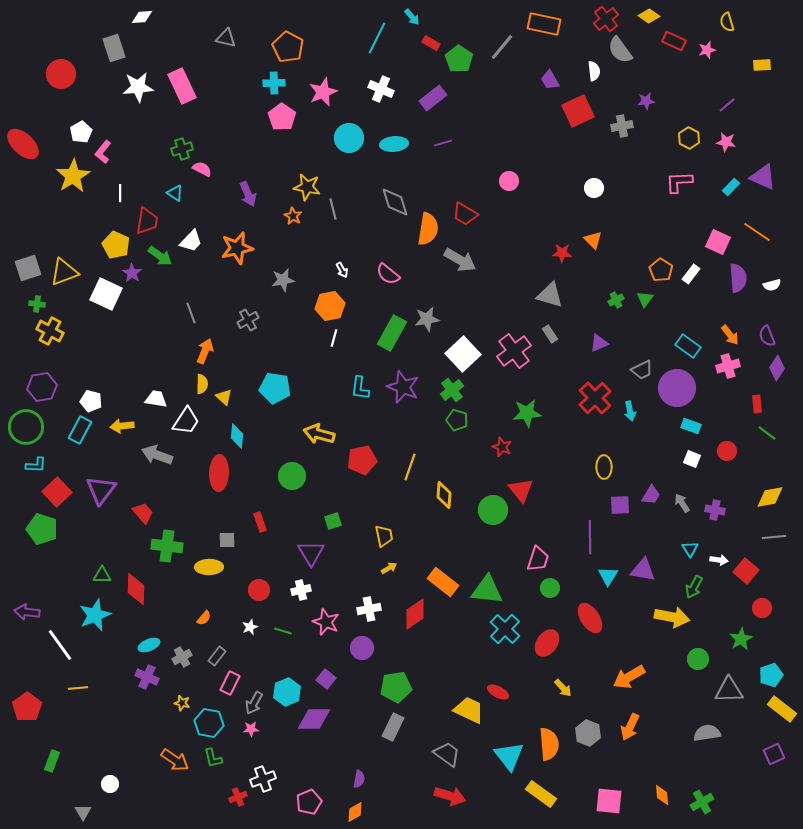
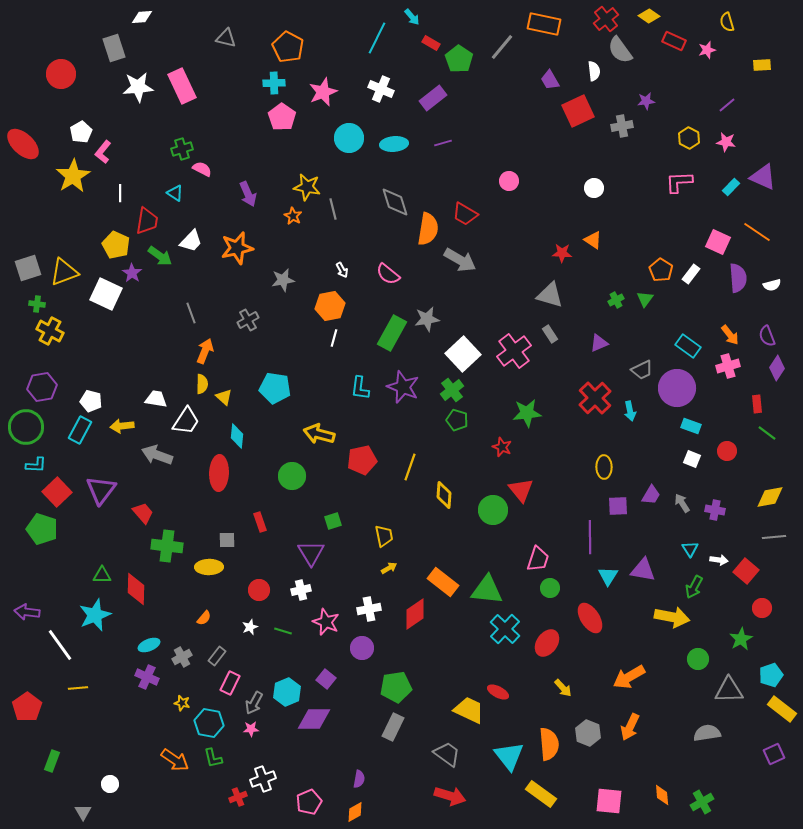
orange triangle at (593, 240): rotated 12 degrees counterclockwise
purple square at (620, 505): moved 2 px left, 1 px down
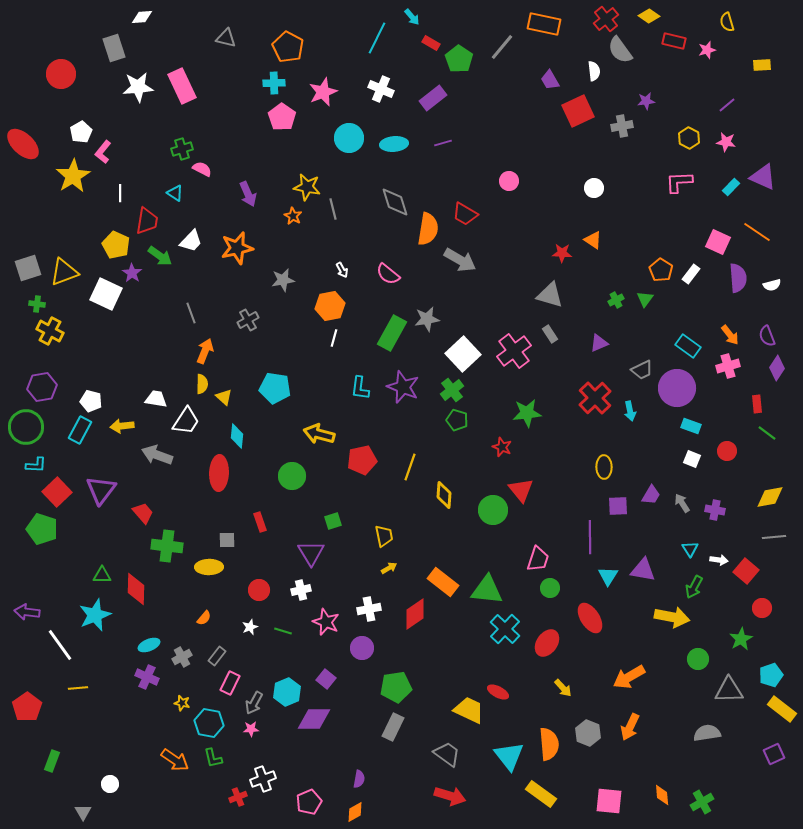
red rectangle at (674, 41): rotated 10 degrees counterclockwise
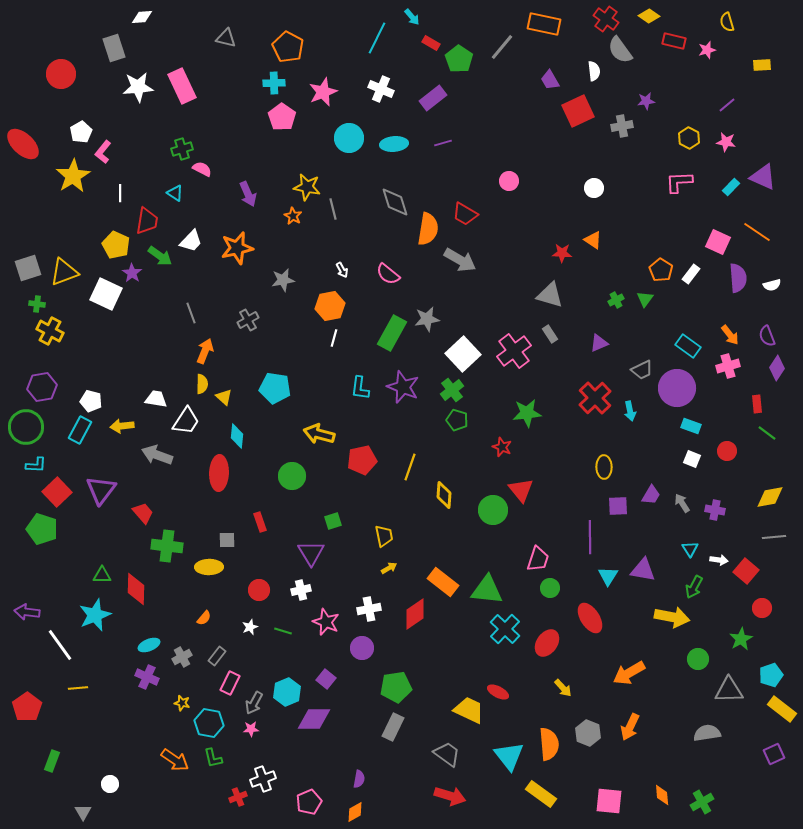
red cross at (606, 19): rotated 15 degrees counterclockwise
orange arrow at (629, 677): moved 4 px up
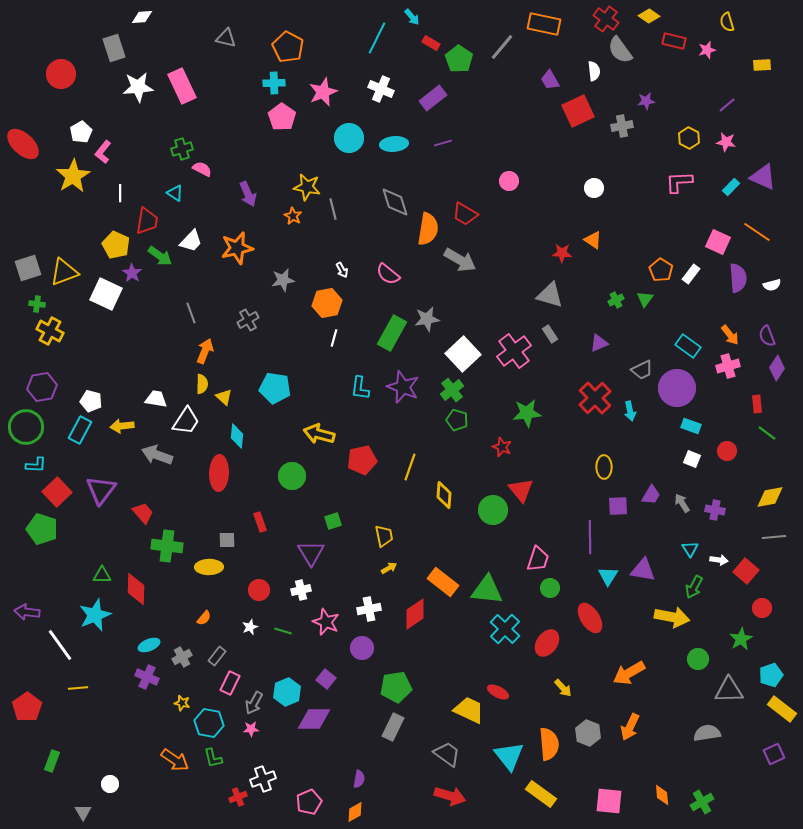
orange hexagon at (330, 306): moved 3 px left, 3 px up
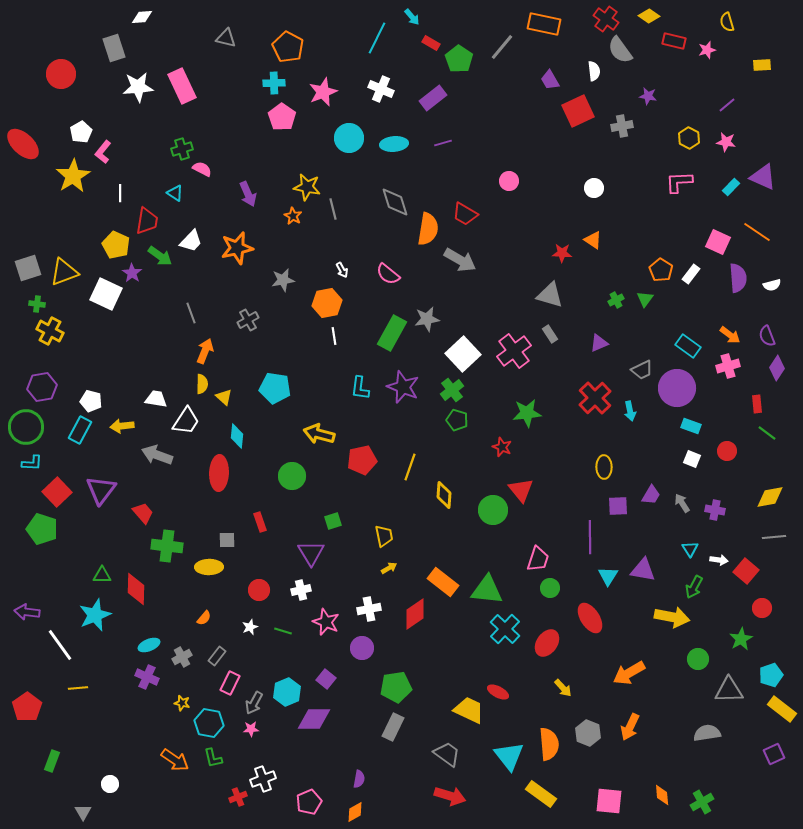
purple star at (646, 101): moved 2 px right, 5 px up; rotated 18 degrees clockwise
orange arrow at (730, 335): rotated 15 degrees counterclockwise
white line at (334, 338): moved 2 px up; rotated 24 degrees counterclockwise
cyan L-shape at (36, 465): moved 4 px left, 2 px up
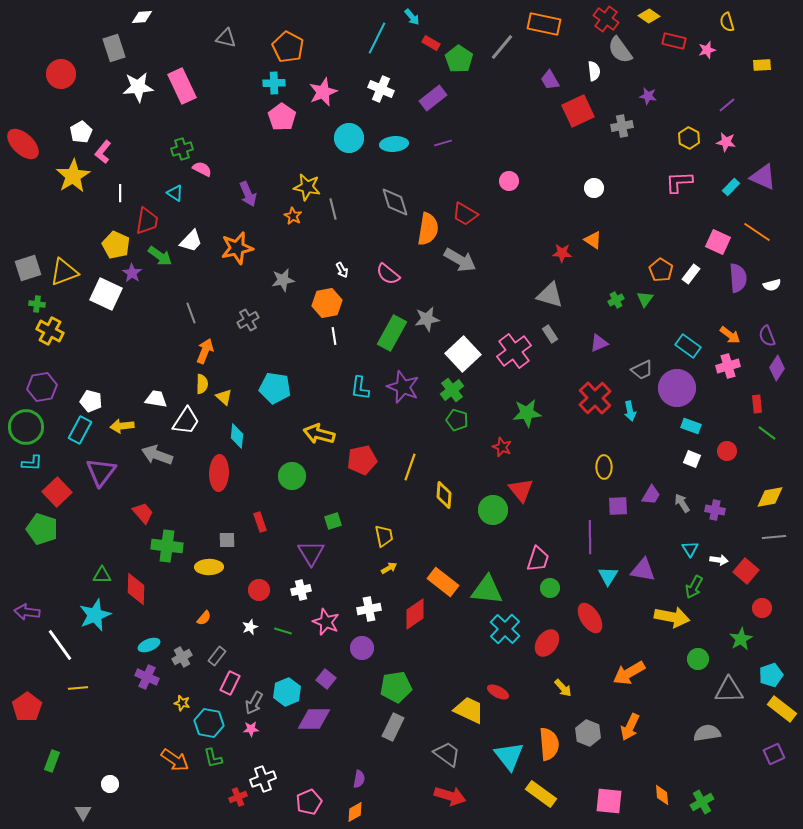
purple triangle at (101, 490): moved 18 px up
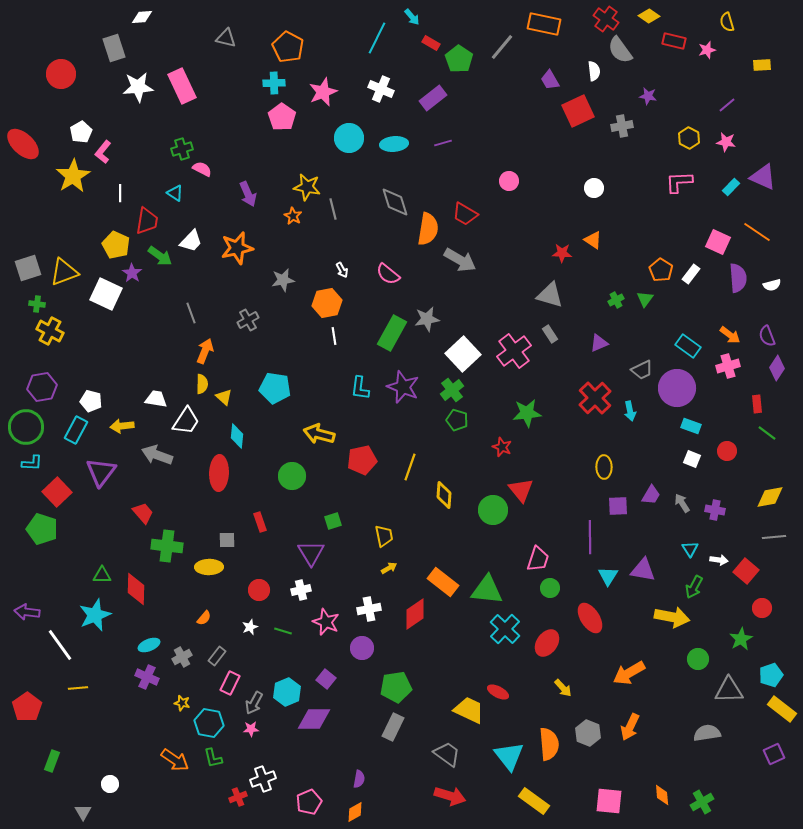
cyan rectangle at (80, 430): moved 4 px left
yellow rectangle at (541, 794): moved 7 px left, 7 px down
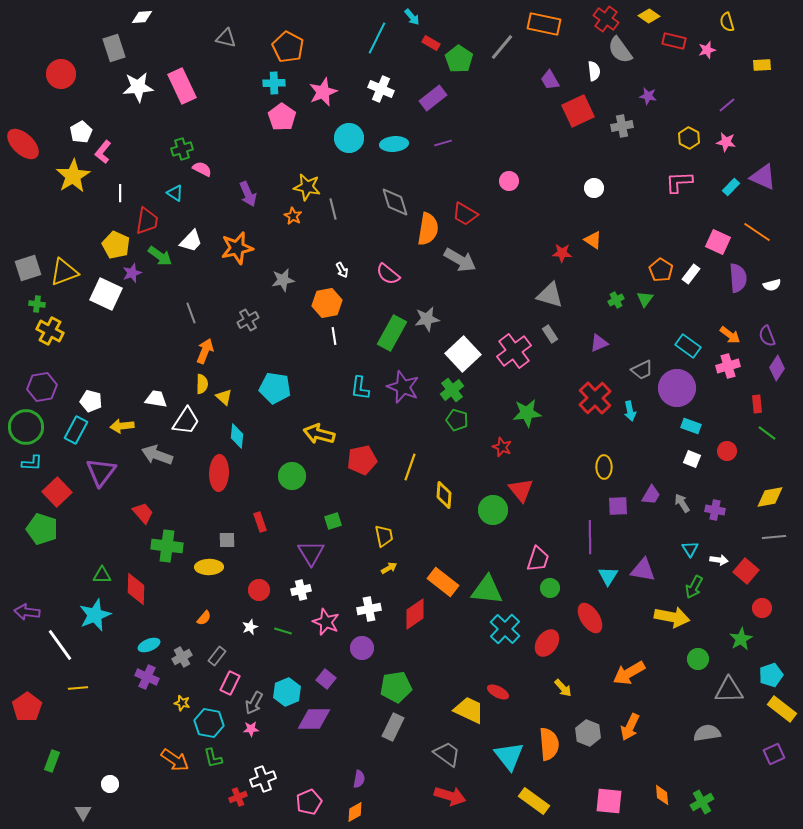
purple star at (132, 273): rotated 18 degrees clockwise
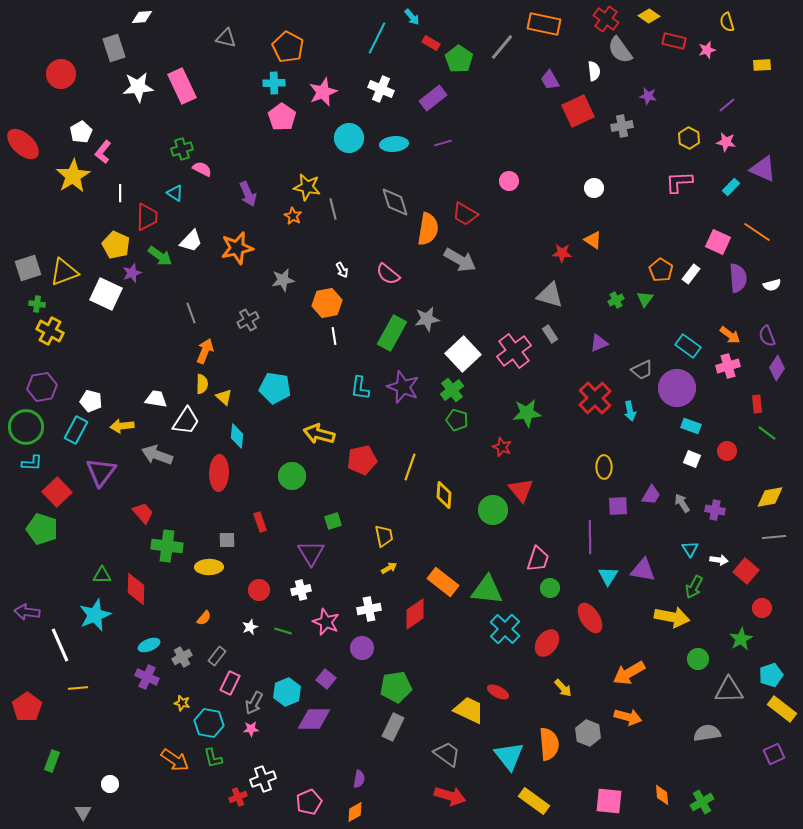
purple triangle at (763, 177): moved 8 px up
red trapezoid at (147, 221): moved 4 px up; rotated 8 degrees counterclockwise
white line at (60, 645): rotated 12 degrees clockwise
orange arrow at (630, 727): moved 2 px left, 10 px up; rotated 100 degrees counterclockwise
